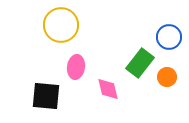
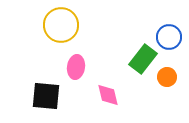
green rectangle: moved 3 px right, 4 px up
pink diamond: moved 6 px down
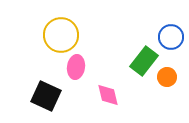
yellow circle: moved 10 px down
blue circle: moved 2 px right
green rectangle: moved 1 px right, 2 px down
black square: rotated 20 degrees clockwise
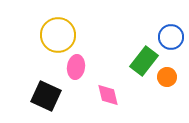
yellow circle: moved 3 px left
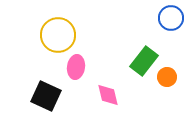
blue circle: moved 19 px up
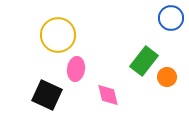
pink ellipse: moved 2 px down
black square: moved 1 px right, 1 px up
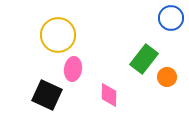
green rectangle: moved 2 px up
pink ellipse: moved 3 px left
pink diamond: moved 1 px right; rotated 15 degrees clockwise
